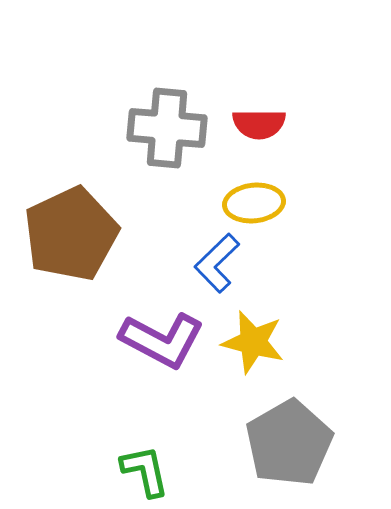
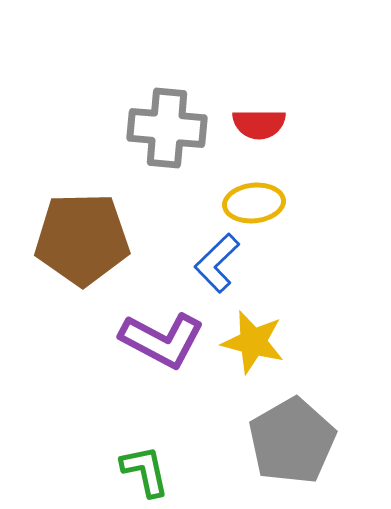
brown pentagon: moved 11 px right, 5 px down; rotated 24 degrees clockwise
gray pentagon: moved 3 px right, 2 px up
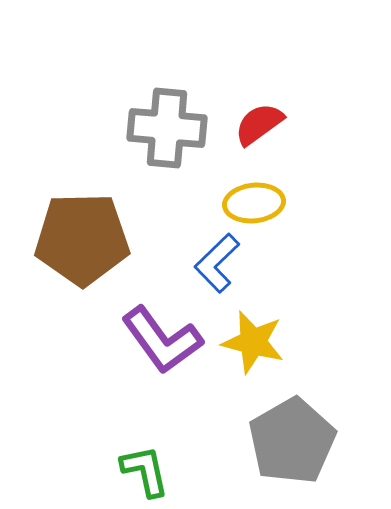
red semicircle: rotated 144 degrees clockwise
purple L-shape: rotated 26 degrees clockwise
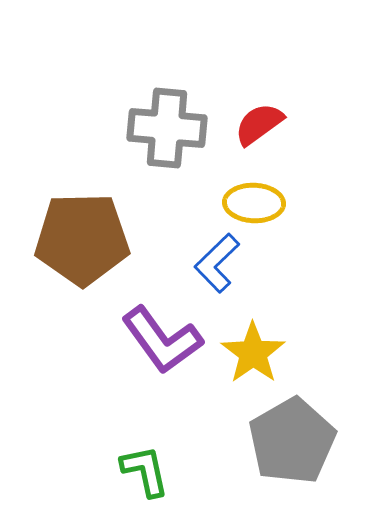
yellow ellipse: rotated 8 degrees clockwise
yellow star: moved 11 px down; rotated 22 degrees clockwise
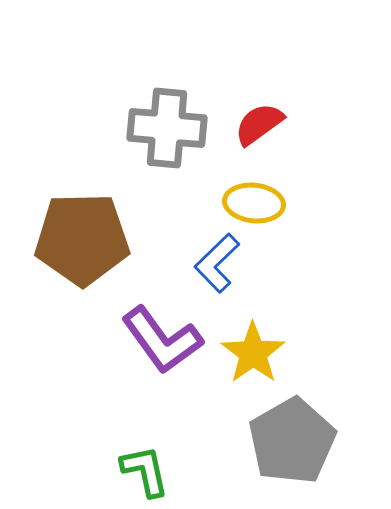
yellow ellipse: rotated 4 degrees clockwise
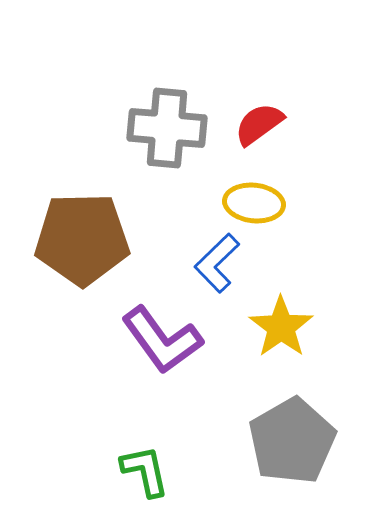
yellow star: moved 28 px right, 26 px up
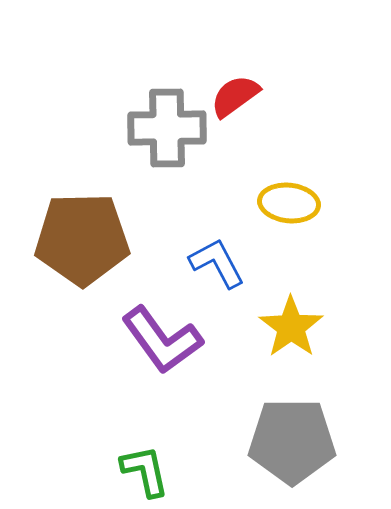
red semicircle: moved 24 px left, 28 px up
gray cross: rotated 6 degrees counterclockwise
yellow ellipse: moved 35 px right
blue L-shape: rotated 106 degrees clockwise
yellow star: moved 10 px right
gray pentagon: rotated 30 degrees clockwise
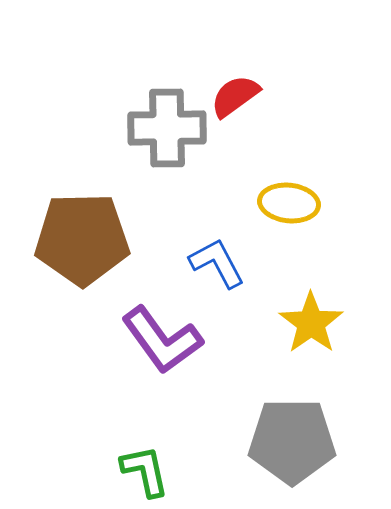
yellow star: moved 20 px right, 4 px up
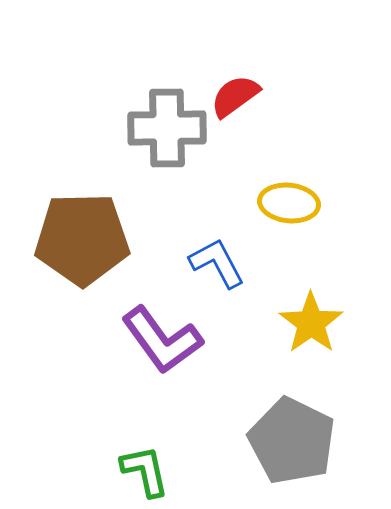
gray pentagon: rotated 26 degrees clockwise
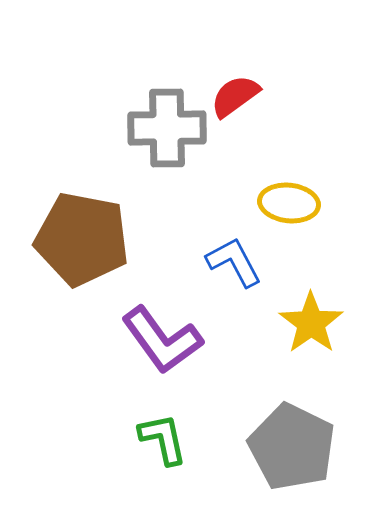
brown pentagon: rotated 12 degrees clockwise
blue L-shape: moved 17 px right, 1 px up
gray pentagon: moved 6 px down
green L-shape: moved 18 px right, 32 px up
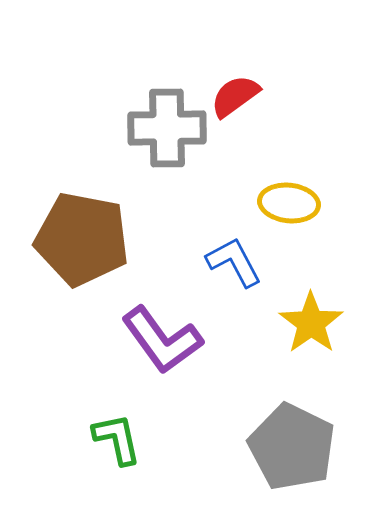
green L-shape: moved 46 px left
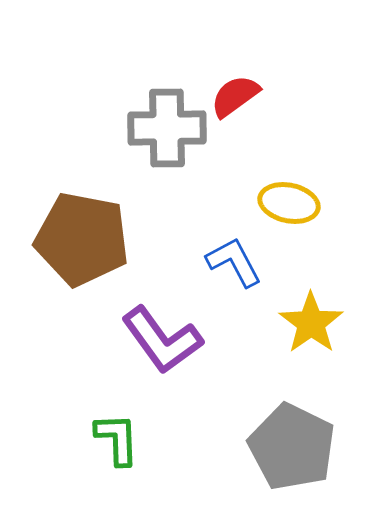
yellow ellipse: rotated 6 degrees clockwise
green L-shape: rotated 10 degrees clockwise
